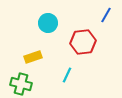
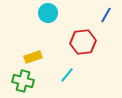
cyan circle: moved 10 px up
cyan line: rotated 14 degrees clockwise
green cross: moved 2 px right, 3 px up
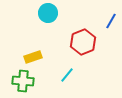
blue line: moved 5 px right, 6 px down
red hexagon: rotated 15 degrees counterclockwise
green cross: rotated 10 degrees counterclockwise
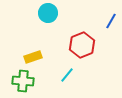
red hexagon: moved 1 px left, 3 px down
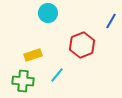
yellow rectangle: moved 2 px up
cyan line: moved 10 px left
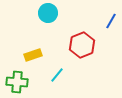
green cross: moved 6 px left, 1 px down
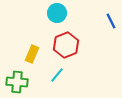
cyan circle: moved 9 px right
blue line: rotated 56 degrees counterclockwise
red hexagon: moved 16 px left
yellow rectangle: moved 1 px left, 1 px up; rotated 48 degrees counterclockwise
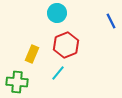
cyan line: moved 1 px right, 2 px up
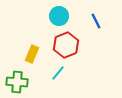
cyan circle: moved 2 px right, 3 px down
blue line: moved 15 px left
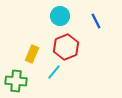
cyan circle: moved 1 px right
red hexagon: moved 2 px down
cyan line: moved 4 px left, 1 px up
green cross: moved 1 px left, 1 px up
